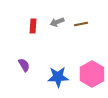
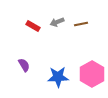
red rectangle: rotated 64 degrees counterclockwise
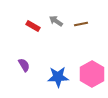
gray arrow: moved 1 px left, 1 px up; rotated 56 degrees clockwise
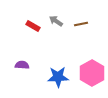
purple semicircle: moved 2 px left; rotated 56 degrees counterclockwise
pink hexagon: moved 1 px up
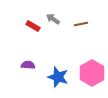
gray arrow: moved 3 px left, 2 px up
purple semicircle: moved 6 px right
blue star: rotated 20 degrees clockwise
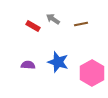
blue star: moved 15 px up
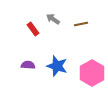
red rectangle: moved 3 px down; rotated 24 degrees clockwise
blue star: moved 1 px left, 4 px down
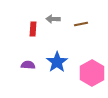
gray arrow: rotated 32 degrees counterclockwise
red rectangle: rotated 40 degrees clockwise
blue star: moved 4 px up; rotated 20 degrees clockwise
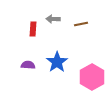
pink hexagon: moved 4 px down
